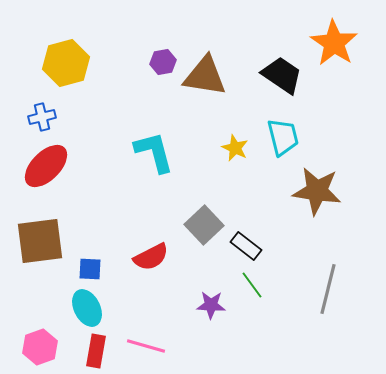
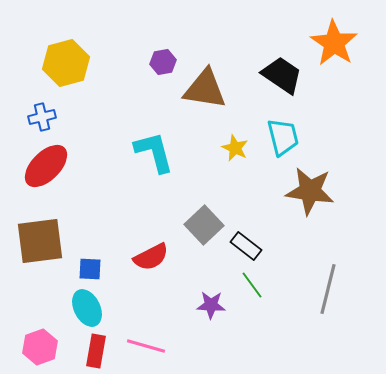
brown triangle: moved 13 px down
brown star: moved 7 px left
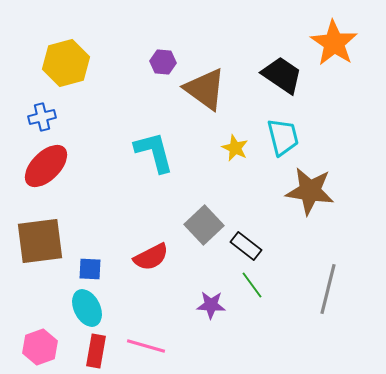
purple hexagon: rotated 15 degrees clockwise
brown triangle: rotated 27 degrees clockwise
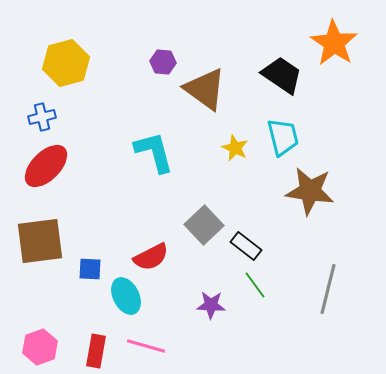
green line: moved 3 px right
cyan ellipse: moved 39 px right, 12 px up
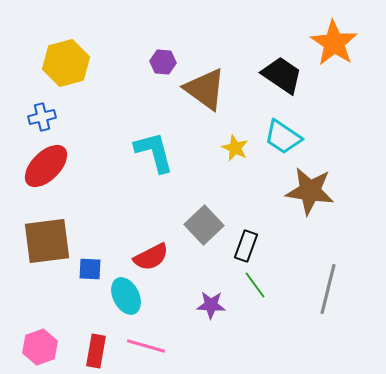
cyan trapezoid: rotated 138 degrees clockwise
brown square: moved 7 px right
black rectangle: rotated 72 degrees clockwise
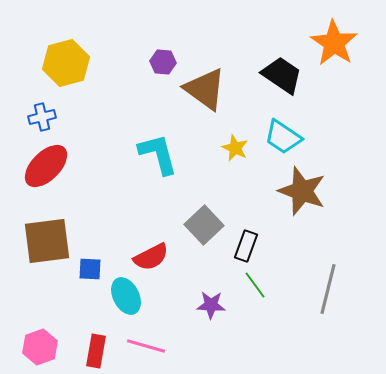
cyan L-shape: moved 4 px right, 2 px down
brown star: moved 8 px left; rotated 12 degrees clockwise
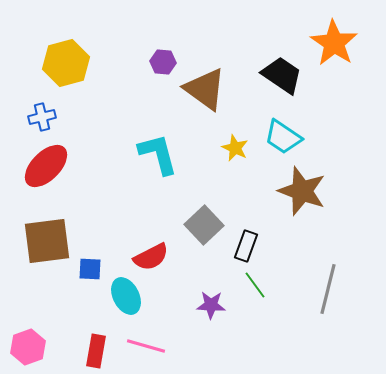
pink hexagon: moved 12 px left
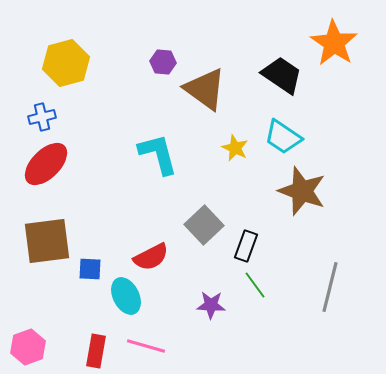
red ellipse: moved 2 px up
gray line: moved 2 px right, 2 px up
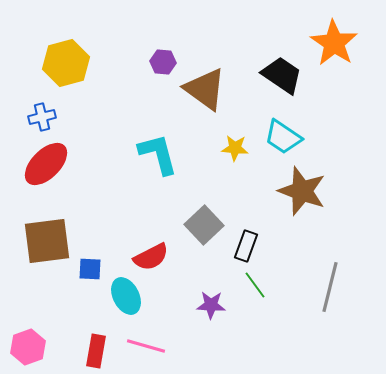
yellow star: rotated 20 degrees counterclockwise
